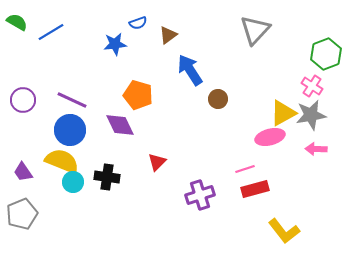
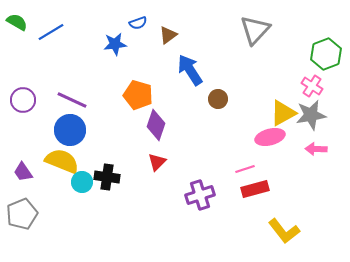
purple diamond: moved 36 px right; rotated 44 degrees clockwise
cyan circle: moved 9 px right
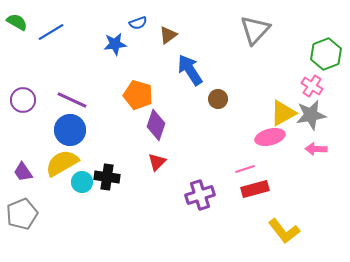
yellow semicircle: moved 2 px down; rotated 52 degrees counterclockwise
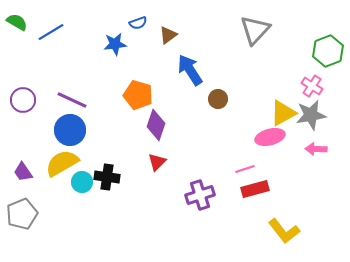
green hexagon: moved 2 px right, 3 px up
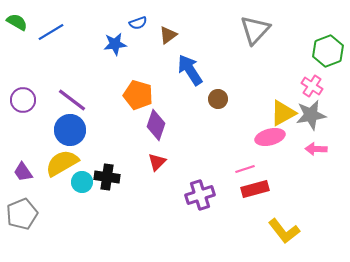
purple line: rotated 12 degrees clockwise
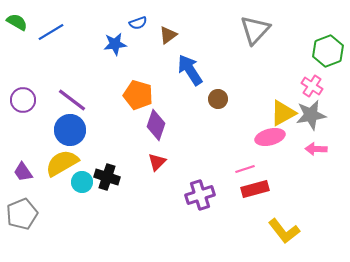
black cross: rotated 10 degrees clockwise
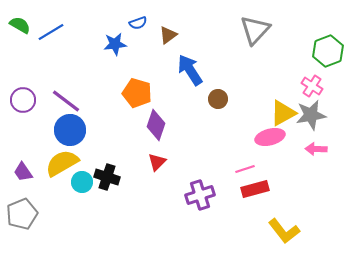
green semicircle: moved 3 px right, 3 px down
orange pentagon: moved 1 px left, 2 px up
purple line: moved 6 px left, 1 px down
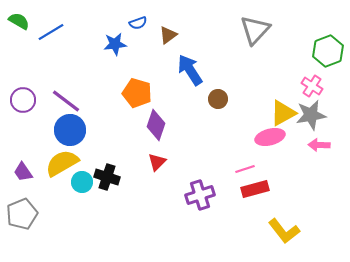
green semicircle: moved 1 px left, 4 px up
pink arrow: moved 3 px right, 4 px up
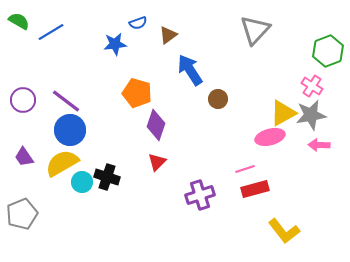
purple trapezoid: moved 1 px right, 15 px up
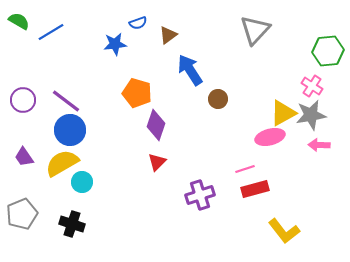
green hexagon: rotated 16 degrees clockwise
black cross: moved 35 px left, 47 px down
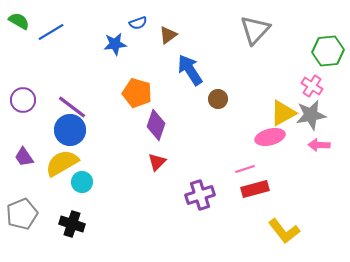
purple line: moved 6 px right, 6 px down
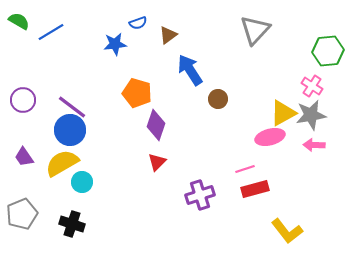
pink arrow: moved 5 px left
yellow L-shape: moved 3 px right
